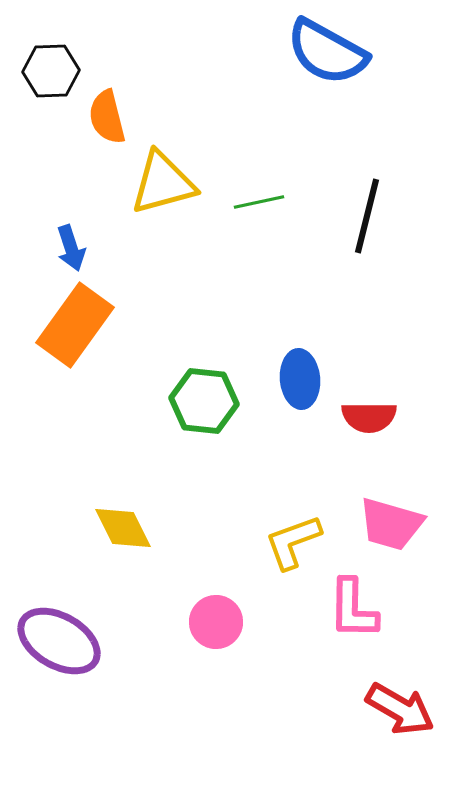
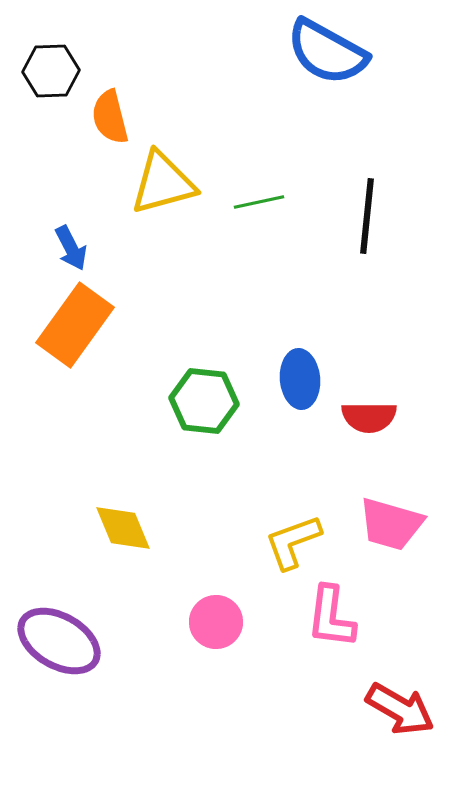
orange semicircle: moved 3 px right
black line: rotated 8 degrees counterclockwise
blue arrow: rotated 9 degrees counterclockwise
yellow diamond: rotated 4 degrees clockwise
pink L-shape: moved 22 px left, 8 px down; rotated 6 degrees clockwise
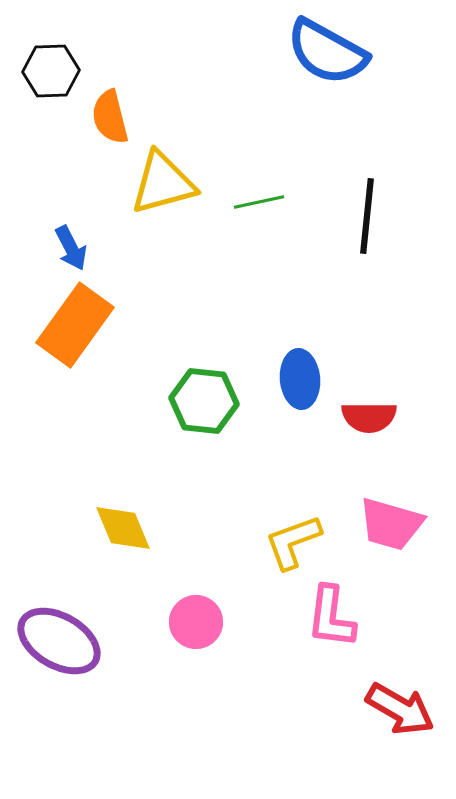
pink circle: moved 20 px left
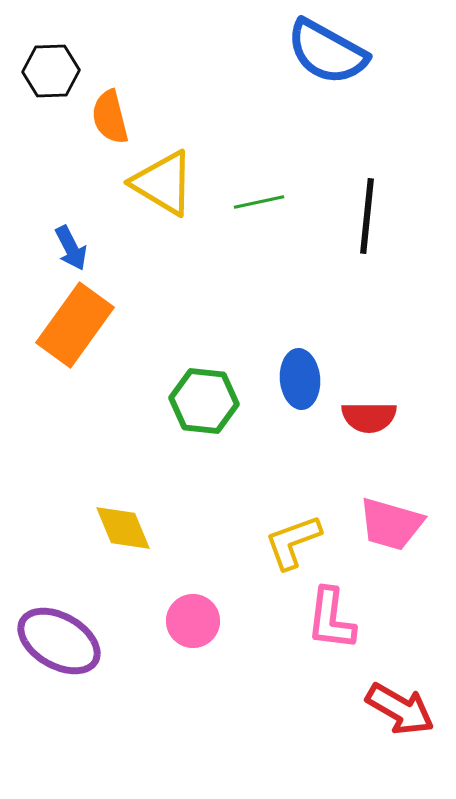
yellow triangle: rotated 46 degrees clockwise
pink L-shape: moved 2 px down
pink circle: moved 3 px left, 1 px up
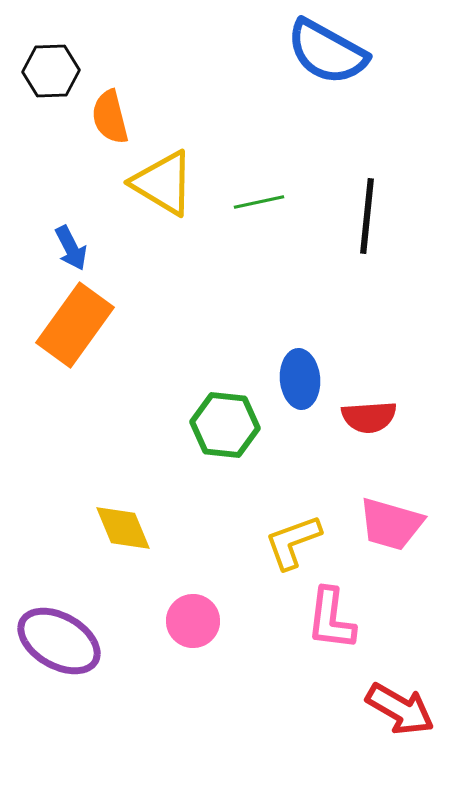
green hexagon: moved 21 px right, 24 px down
red semicircle: rotated 4 degrees counterclockwise
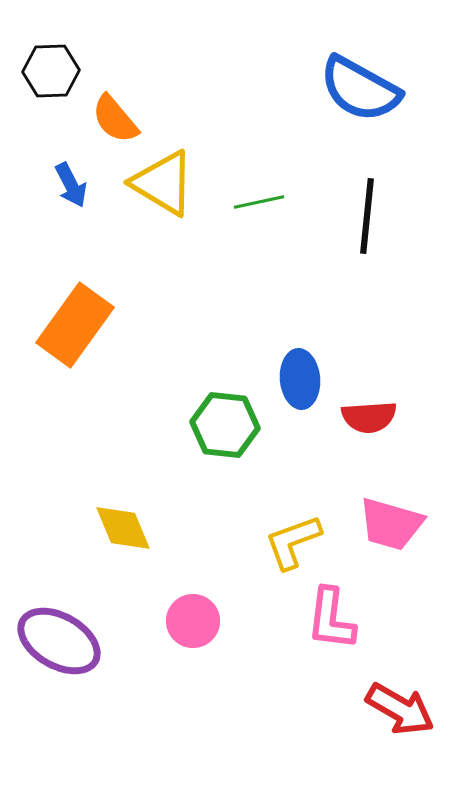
blue semicircle: moved 33 px right, 37 px down
orange semicircle: moved 5 px right, 2 px down; rotated 26 degrees counterclockwise
blue arrow: moved 63 px up
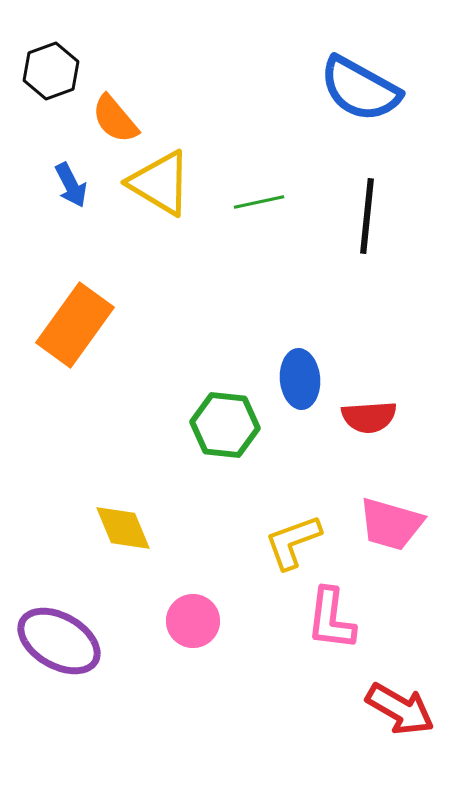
black hexagon: rotated 18 degrees counterclockwise
yellow triangle: moved 3 px left
